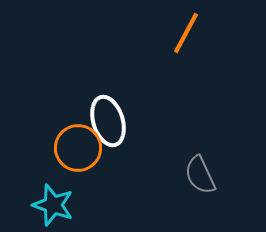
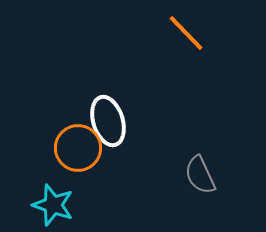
orange line: rotated 72 degrees counterclockwise
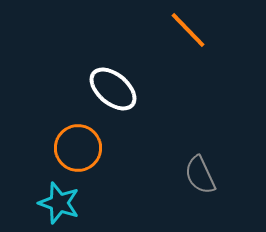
orange line: moved 2 px right, 3 px up
white ellipse: moved 5 px right, 32 px up; rotated 33 degrees counterclockwise
cyan star: moved 6 px right, 2 px up
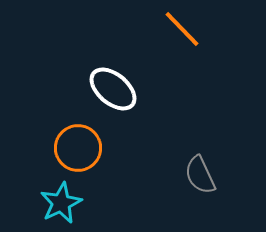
orange line: moved 6 px left, 1 px up
cyan star: moved 2 px right; rotated 27 degrees clockwise
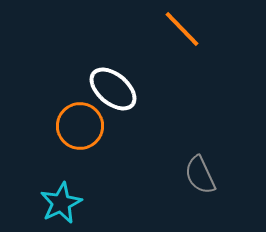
orange circle: moved 2 px right, 22 px up
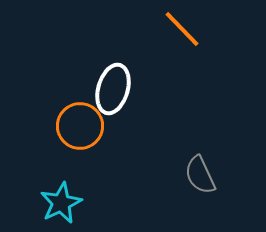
white ellipse: rotated 66 degrees clockwise
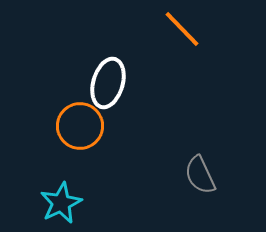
white ellipse: moved 5 px left, 6 px up
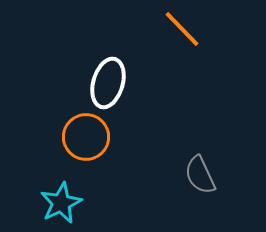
orange circle: moved 6 px right, 11 px down
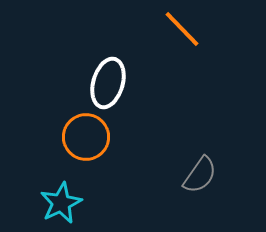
gray semicircle: rotated 120 degrees counterclockwise
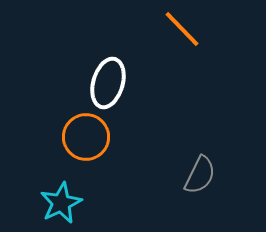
gray semicircle: rotated 9 degrees counterclockwise
